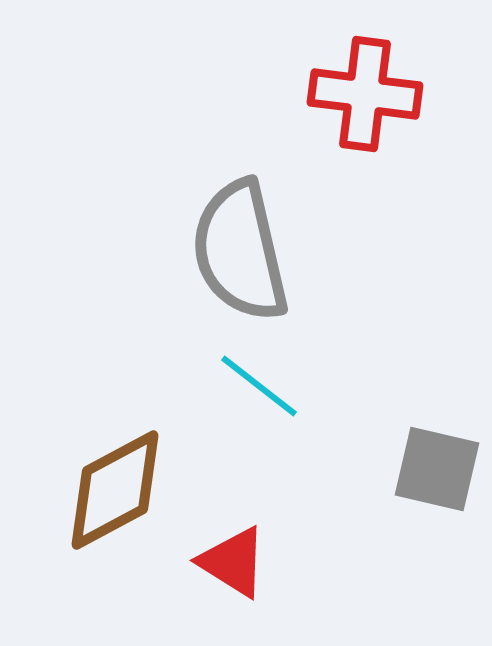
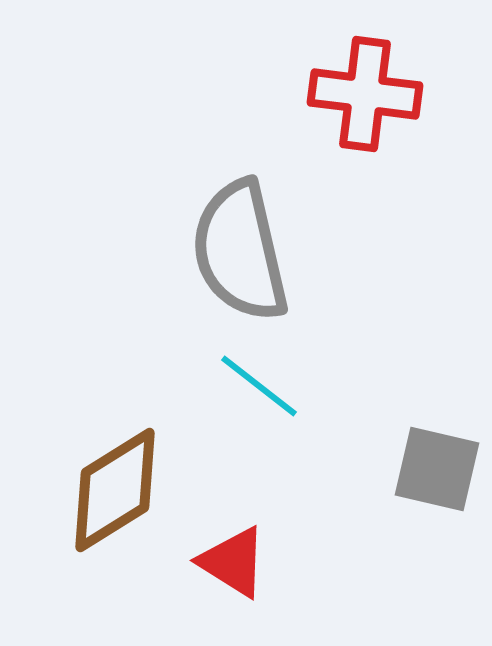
brown diamond: rotated 4 degrees counterclockwise
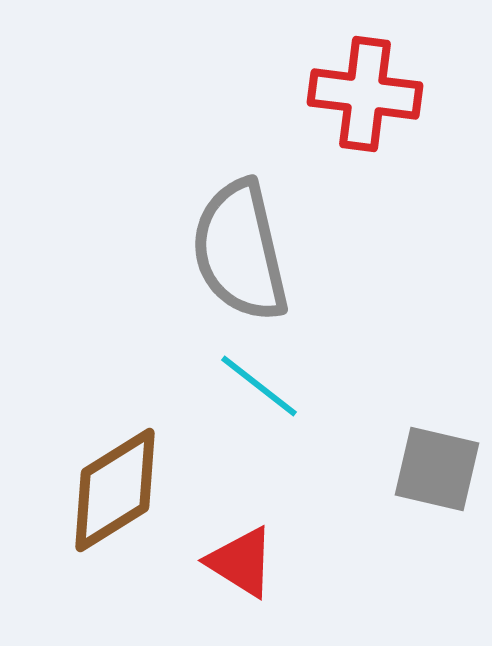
red triangle: moved 8 px right
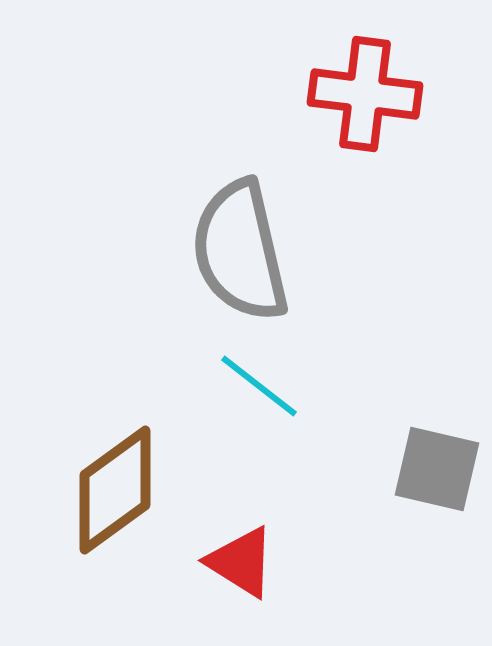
brown diamond: rotated 4 degrees counterclockwise
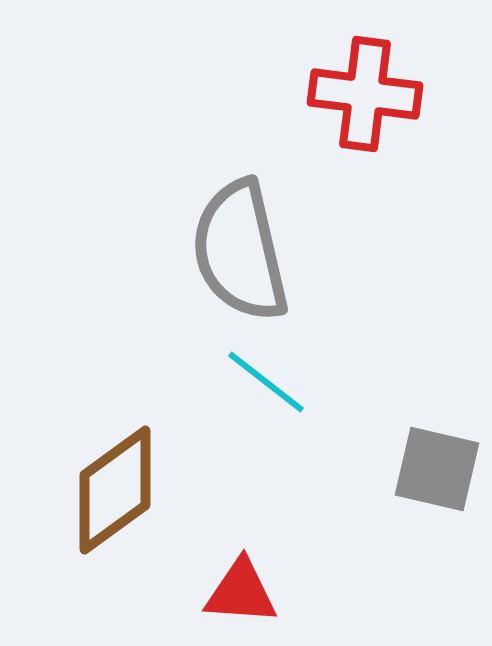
cyan line: moved 7 px right, 4 px up
red triangle: moved 30 px down; rotated 28 degrees counterclockwise
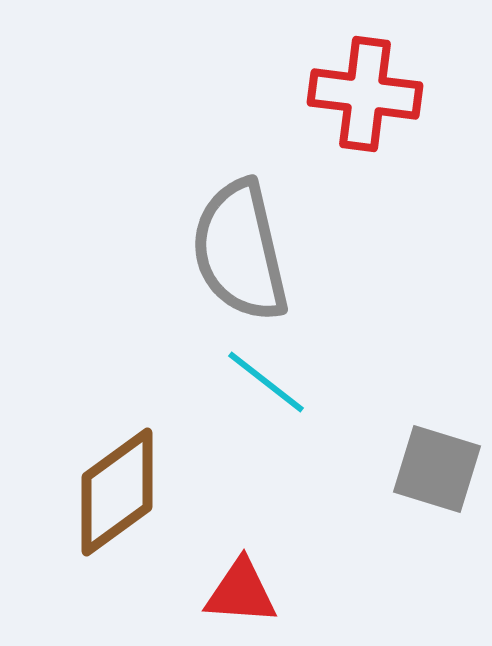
gray square: rotated 4 degrees clockwise
brown diamond: moved 2 px right, 2 px down
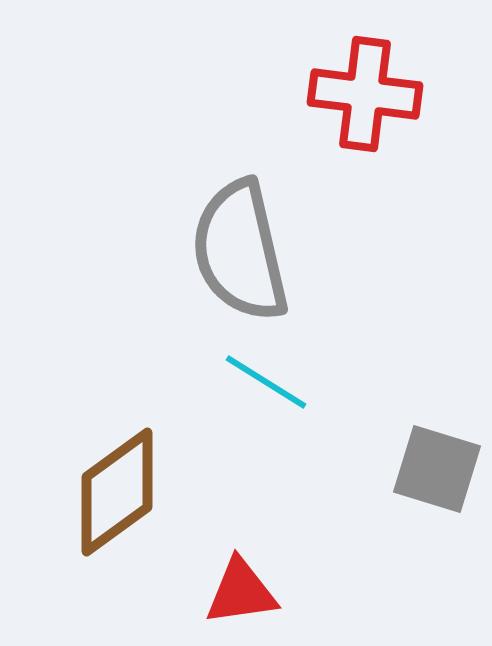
cyan line: rotated 6 degrees counterclockwise
red triangle: rotated 12 degrees counterclockwise
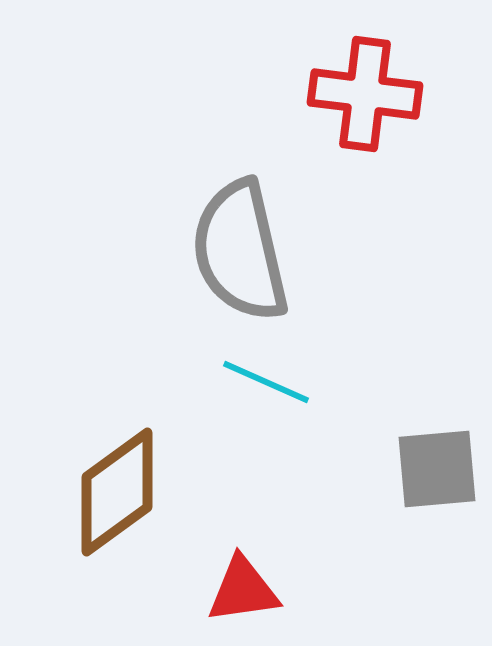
cyan line: rotated 8 degrees counterclockwise
gray square: rotated 22 degrees counterclockwise
red triangle: moved 2 px right, 2 px up
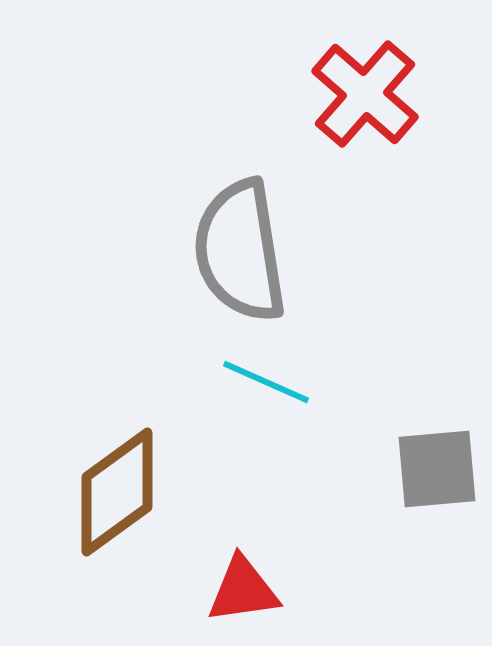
red cross: rotated 34 degrees clockwise
gray semicircle: rotated 4 degrees clockwise
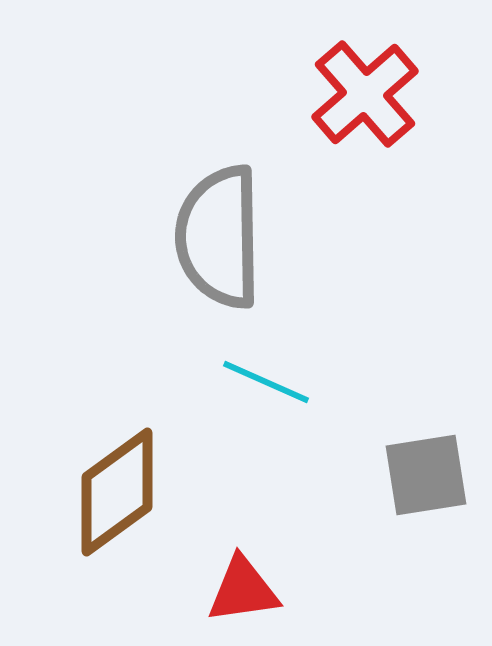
red cross: rotated 8 degrees clockwise
gray semicircle: moved 21 px left, 14 px up; rotated 8 degrees clockwise
gray square: moved 11 px left, 6 px down; rotated 4 degrees counterclockwise
